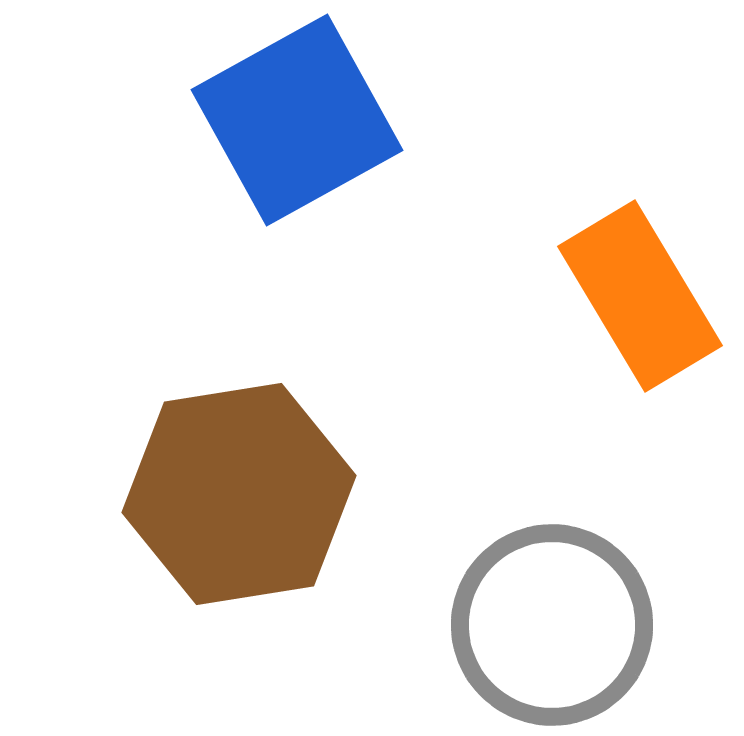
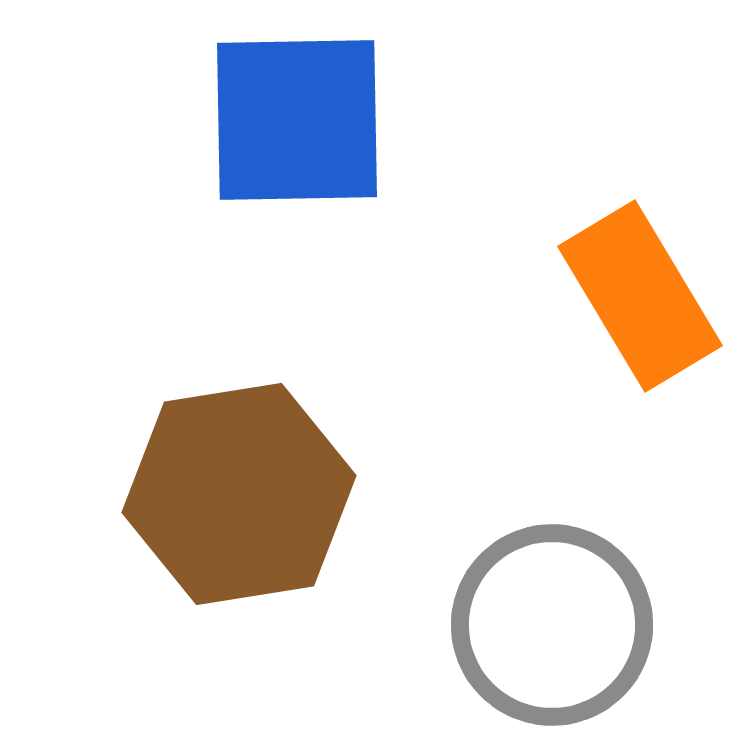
blue square: rotated 28 degrees clockwise
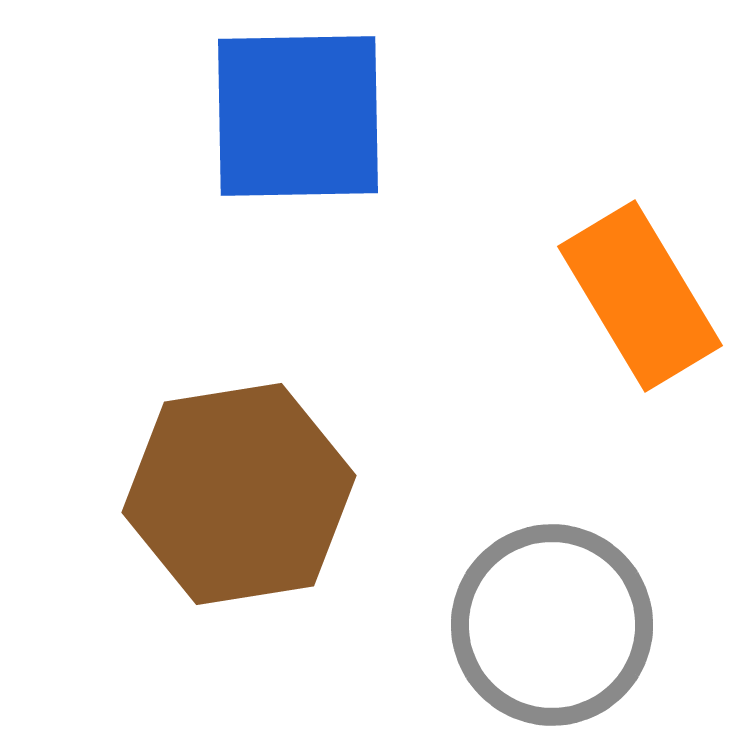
blue square: moved 1 px right, 4 px up
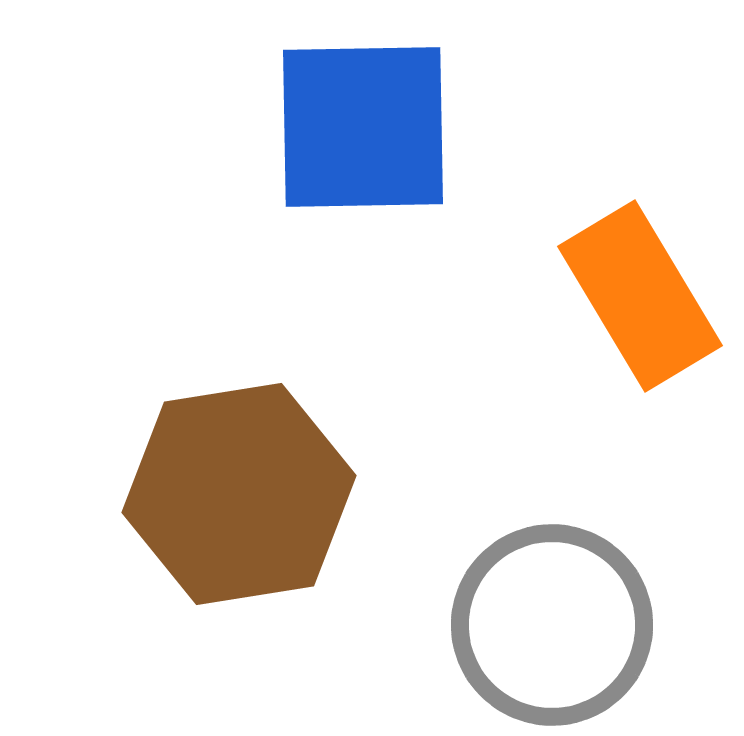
blue square: moved 65 px right, 11 px down
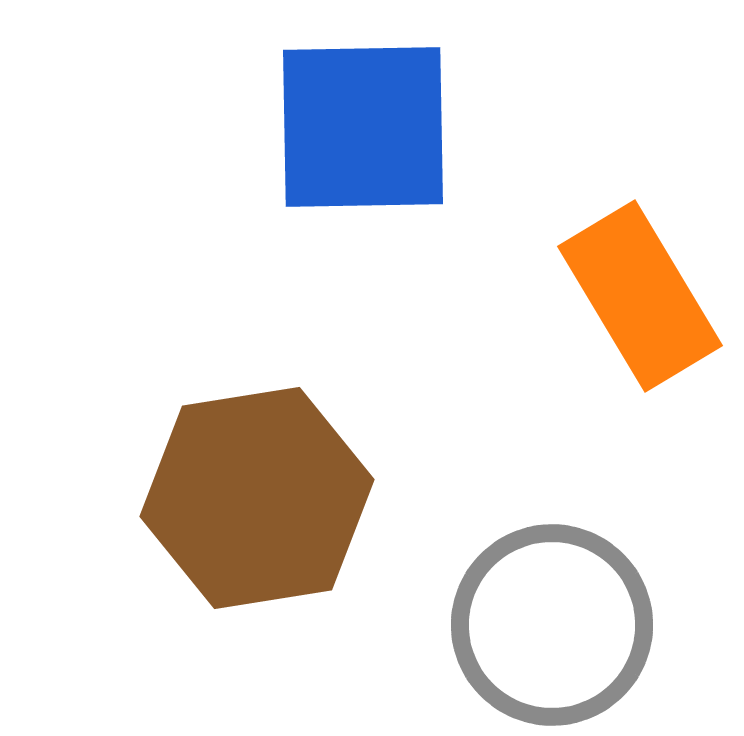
brown hexagon: moved 18 px right, 4 px down
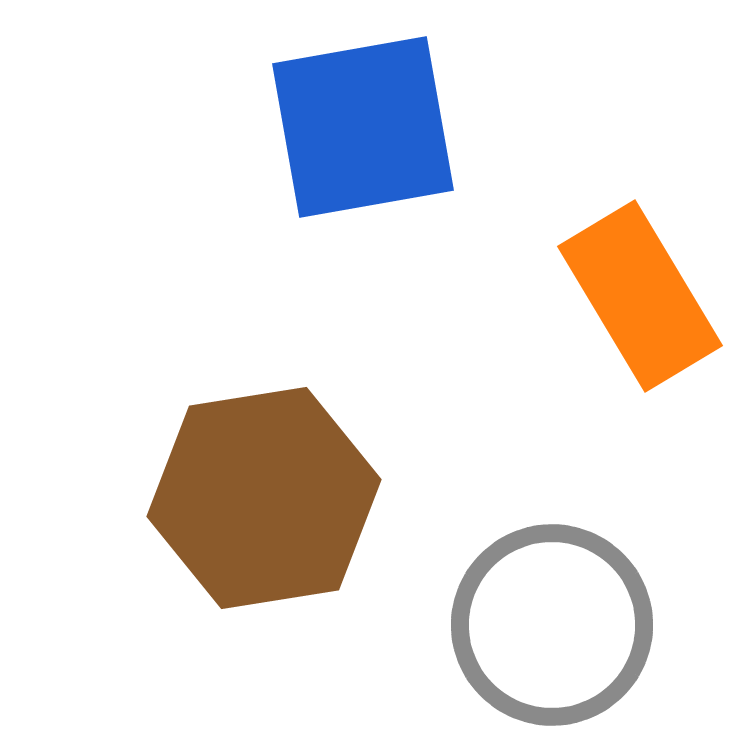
blue square: rotated 9 degrees counterclockwise
brown hexagon: moved 7 px right
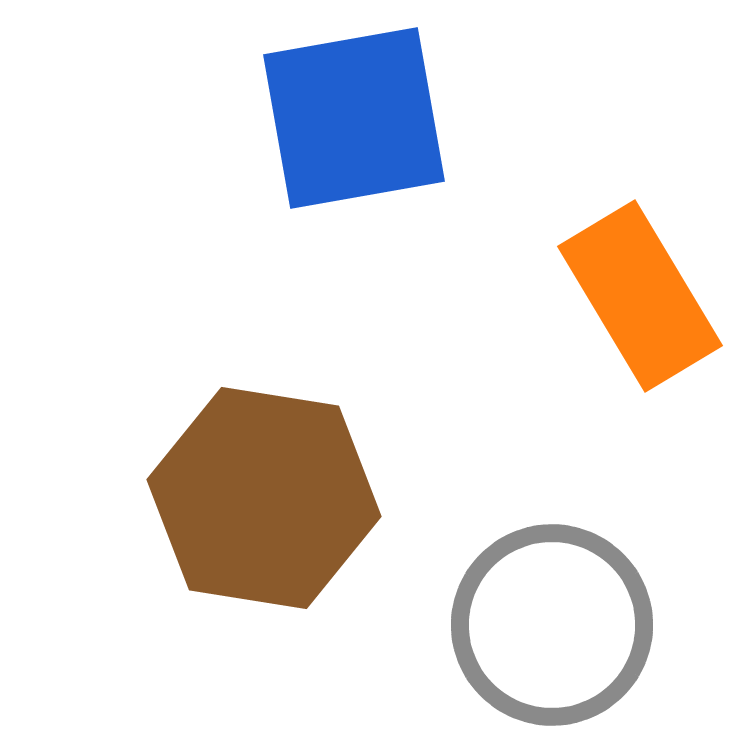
blue square: moved 9 px left, 9 px up
brown hexagon: rotated 18 degrees clockwise
